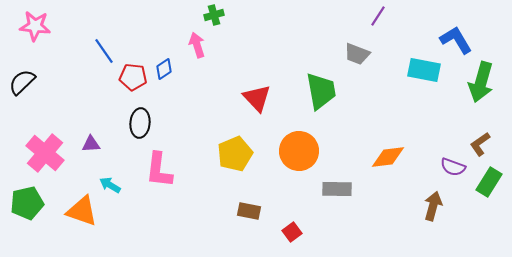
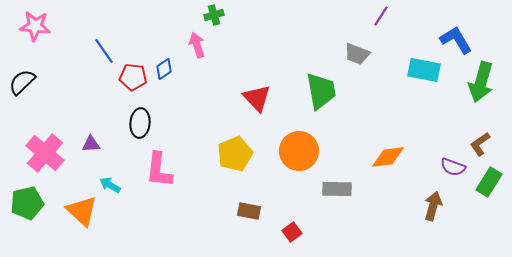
purple line: moved 3 px right
orange triangle: rotated 24 degrees clockwise
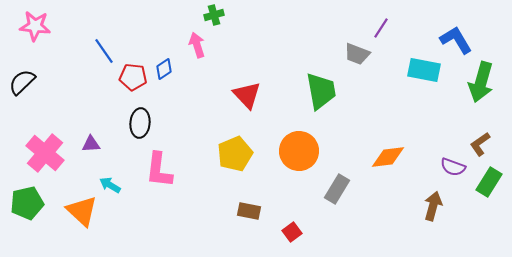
purple line: moved 12 px down
red triangle: moved 10 px left, 3 px up
gray rectangle: rotated 60 degrees counterclockwise
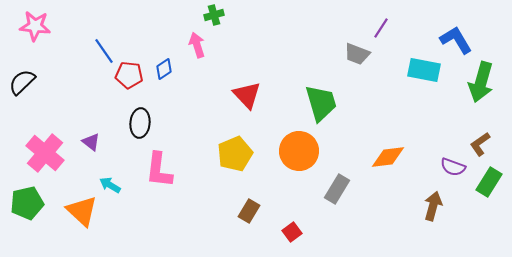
red pentagon: moved 4 px left, 2 px up
green trapezoid: moved 12 px down; rotated 6 degrees counterclockwise
purple triangle: moved 2 px up; rotated 42 degrees clockwise
brown rectangle: rotated 70 degrees counterclockwise
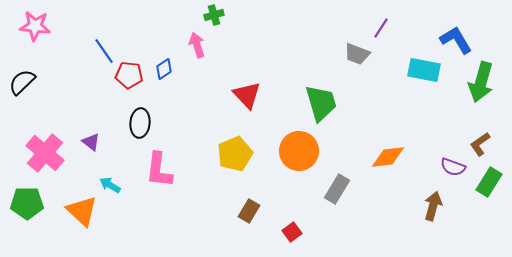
green pentagon: rotated 12 degrees clockwise
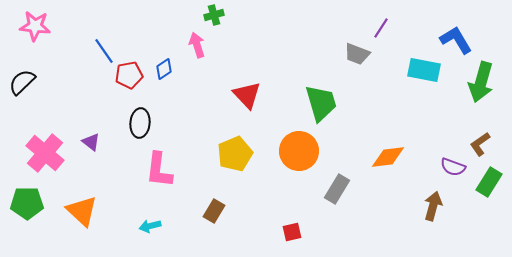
red pentagon: rotated 16 degrees counterclockwise
cyan arrow: moved 40 px right, 41 px down; rotated 45 degrees counterclockwise
brown rectangle: moved 35 px left
red square: rotated 24 degrees clockwise
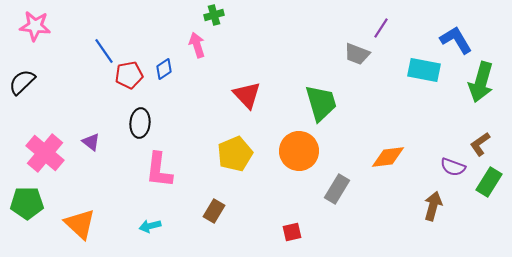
orange triangle: moved 2 px left, 13 px down
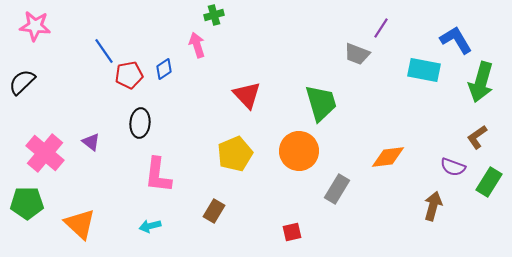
brown L-shape: moved 3 px left, 7 px up
pink L-shape: moved 1 px left, 5 px down
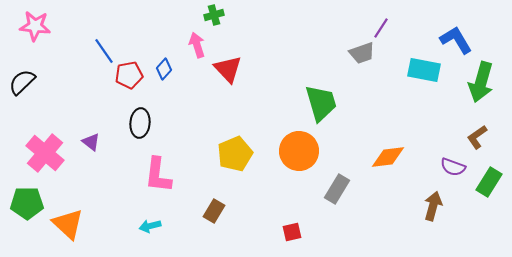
gray trapezoid: moved 5 px right, 1 px up; rotated 40 degrees counterclockwise
blue diamond: rotated 15 degrees counterclockwise
red triangle: moved 19 px left, 26 px up
orange triangle: moved 12 px left
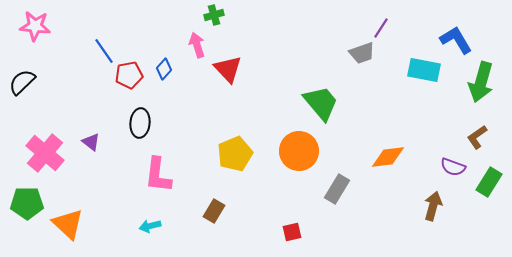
green trapezoid: rotated 24 degrees counterclockwise
